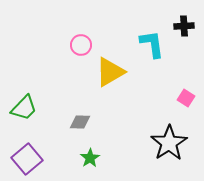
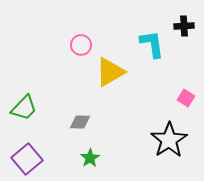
black star: moved 3 px up
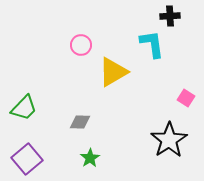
black cross: moved 14 px left, 10 px up
yellow triangle: moved 3 px right
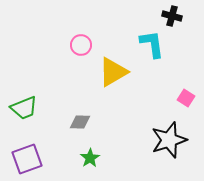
black cross: moved 2 px right; rotated 18 degrees clockwise
green trapezoid: rotated 24 degrees clockwise
black star: rotated 15 degrees clockwise
purple square: rotated 20 degrees clockwise
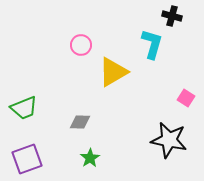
cyan L-shape: rotated 24 degrees clockwise
black star: rotated 30 degrees clockwise
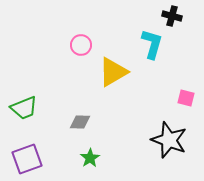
pink square: rotated 18 degrees counterclockwise
black star: rotated 9 degrees clockwise
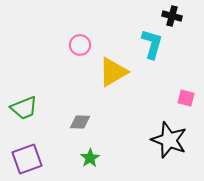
pink circle: moved 1 px left
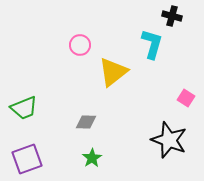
yellow triangle: rotated 8 degrees counterclockwise
pink square: rotated 18 degrees clockwise
gray diamond: moved 6 px right
green star: moved 2 px right
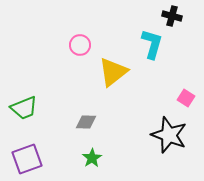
black star: moved 5 px up
